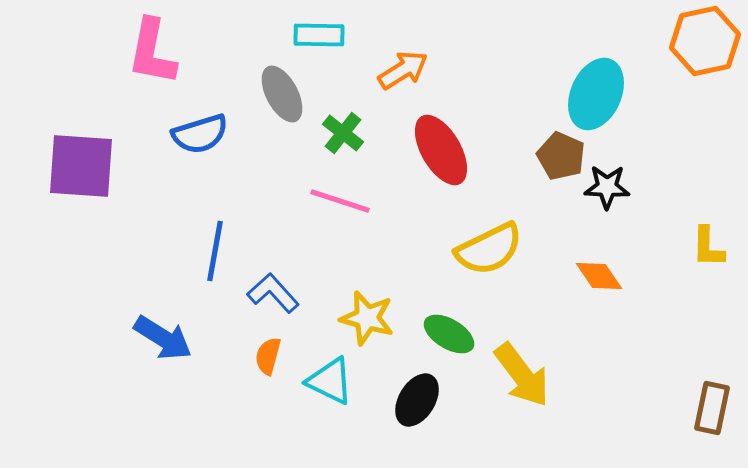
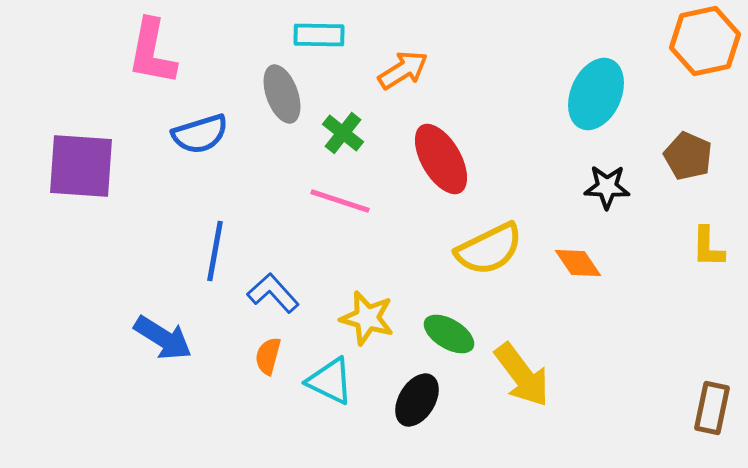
gray ellipse: rotated 8 degrees clockwise
red ellipse: moved 9 px down
brown pentagon: moved 127 px right
orange diamond: moved 21 px left, 13 px up
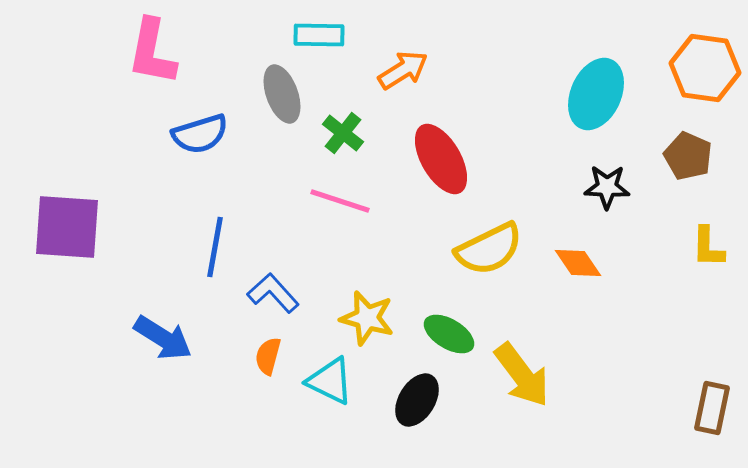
orange hexagon: moved 27 px down; rotated 20 degrees clockwise
purple square: moved 14 px left, 61 px down
blue line: moved 4 px up
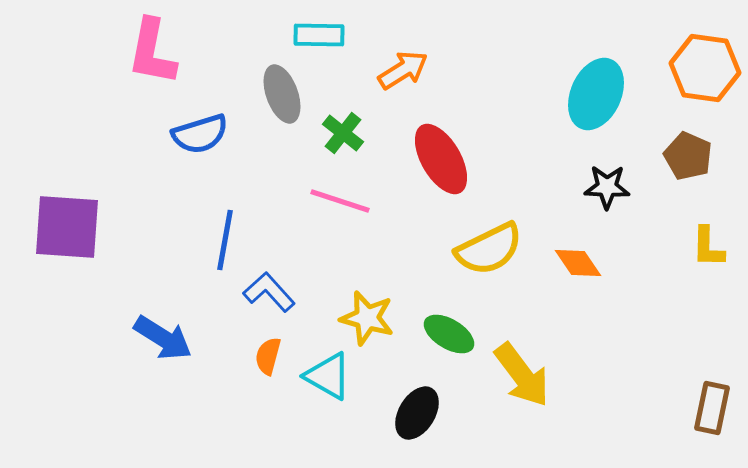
blue line: moved 10 px right, 7 px up
blue L-shape: moved 4 px left, 1 px up
cyan triangle: moved 2 px left, 5 px up; rotated 4 degrees clockwise
black ellipse: moved 13 px down
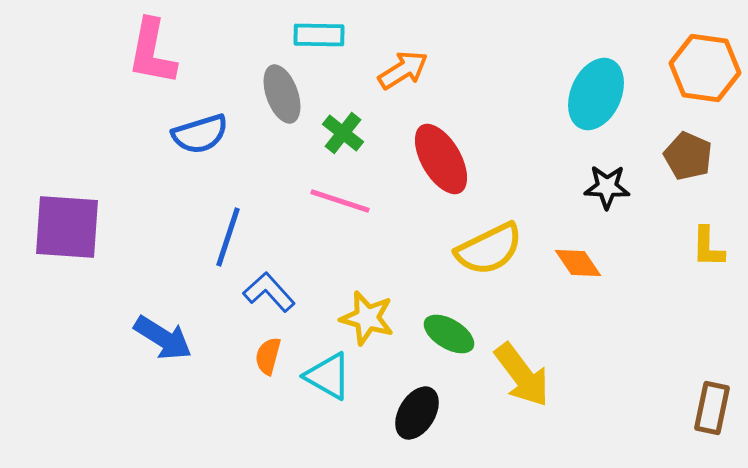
blue line: moved 3 px right, 3 px up; rotated 8 degrees clockwise
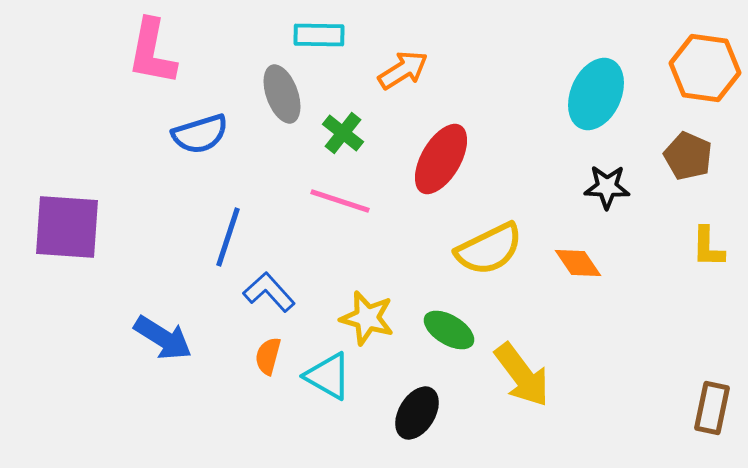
red ellipse: rotated 60 degrees clockwise
green ellipse: moved 4 px up
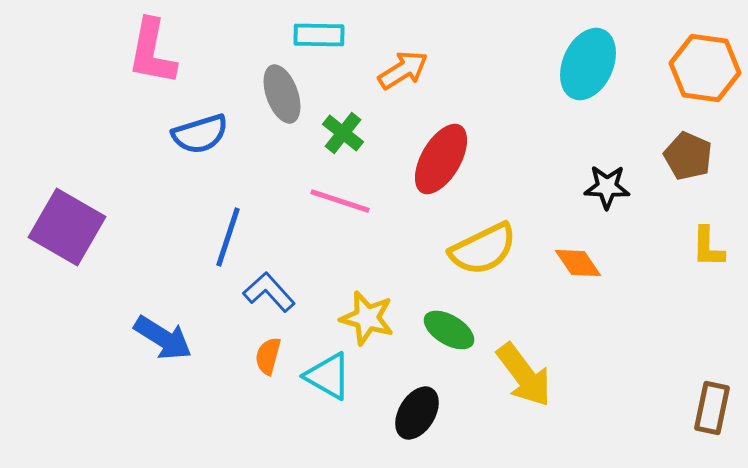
cyan ellipse: moved 8 px left, 30 px up
purple square: rotated 26 degrees clockwise
yellow semicircle: moved 6 px left
yellow arrow: moved 2 px right
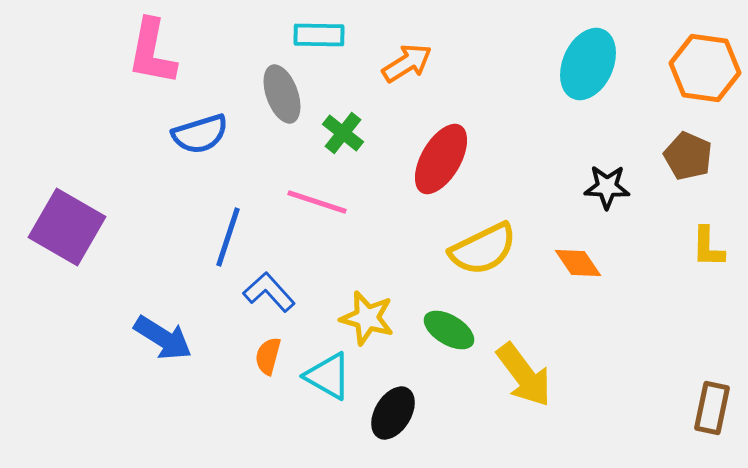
orange arrow: moved 4 px right, 7 px up
pink line: moved 23 px left, 1 px down
black ellipse: moved 24 px left
